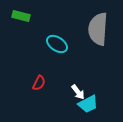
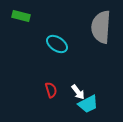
gray semicircle: moved 3 px right, 2 px up
red semicircle: moved 12 px right, 7 px down; rotated 42 degrees counterclockwise
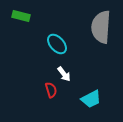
cyan ellipse: rotated 15 degrees clockwise
white arrow: moved 14 px left, 18 px up
cyan trapezoid: moved 3 px right, 5 px up
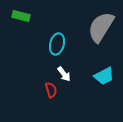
gray semicircle: rotated 28 degrees clockwise
cyan ellipse: rotated 55 degrees clockwise
cyan trapezoid: moved 13 px right, 23 px up
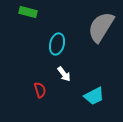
green rectangle: moved 7 px right, 4 px up
cyan trapezoid: moved 10 px left, 20 px down
red semicircle: moved 11 px left
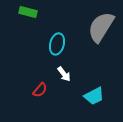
red semicircle: rotated 56 degrees clockwise
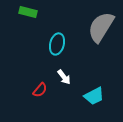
white arrow: moved 3 px down
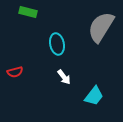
cyan ellipse: rotated 25 degrees counterclockwise
red semicircle: moved 25 px left, 18 px up; rotated 35 degrees clockwise
cyan trapezoid: rotated 25 degrees counterclockwise
